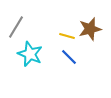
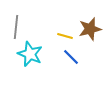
gray line: rotated 25 degrees counterclockwise
yellow line: moved 2 px left
blue line: moved 2 px right
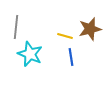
blue line: rotated 36 degrees clockwise
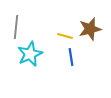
cyan star: rotated 25 degrees clockwise
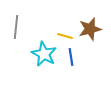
cyan star: moved 14 px right; rotated 20 degrees counterclockwise
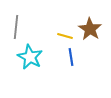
brown star: rotated 25 degrees counterclockwise
cyan star: moved 14 px left, 3 px down
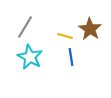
gray line: moved 9 px right; rotated 25 degrees clockwise
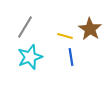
cyan star: rotated 25 degrees clockwise
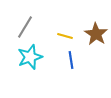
brown star: moved 6 px right, 5 px down
blue line: moved 3 px down
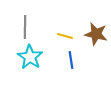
gray line: rotated 30 degrees counterclockwise
brown star: rotated 20 degrees counterclockwise
cyan star: rotated 20 degrees counterclockwise
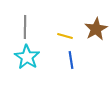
brown star: moved 5 px up; rotated 30 degrees clockwise
cyan star: moved 3 px left
